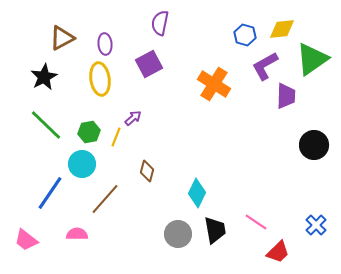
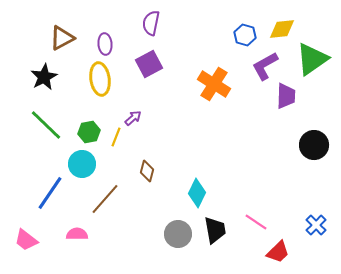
purple semicircle: moved 9 px left
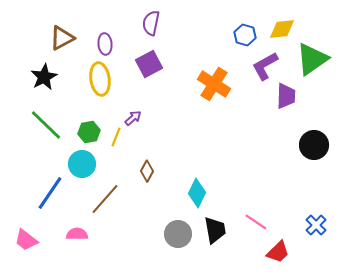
brown diamond: rotated 15 degrees clockwise
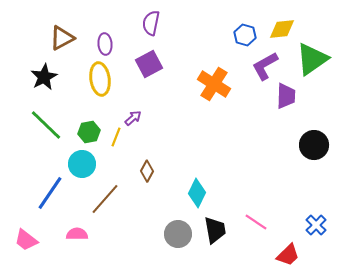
red trapezoid: moved 10 px right, 3 px down
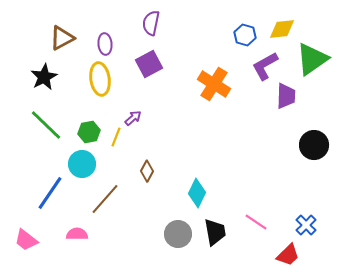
blue cross: moved 10 px left
black trapezoid: moved 2 px down
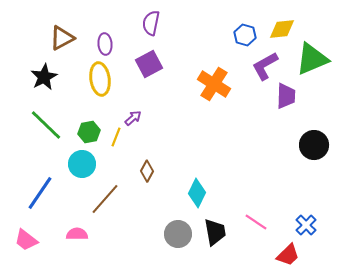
green triangle: rotated 12 degrees clockwise
blue line: moved 10 px left
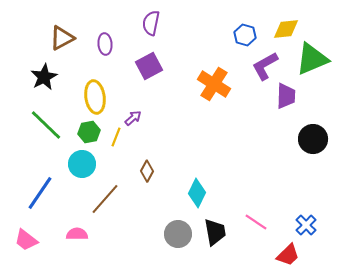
yellow diamond: moved 4 px right
purple square: moved 2 px down
yellow ellipse: moved 5 px left, 18 px down
black circle: moved 1 px left, 6 px up
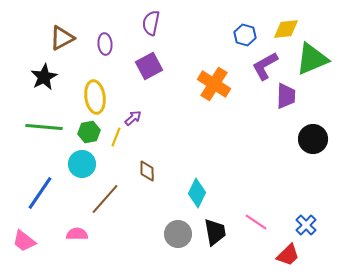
green line: moved 2 px left, 2 px down; rotated 39 degrees counterclockwise
brown diamond: rotated 30 degrees counterclockwise
pink trapezoid: moved 2 px left, 1 px down
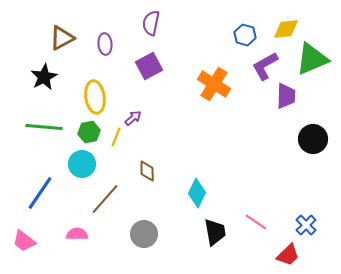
gray circle: moved 34 px left
